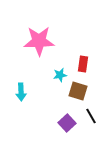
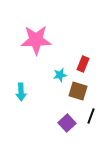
pink star: moved 3 px left, 1 px up
red rectangle: rotated 14 degrees clockwise
black line: rotated 49 degrees clockwise
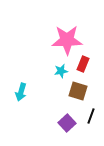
pink star: moved 31 px right
cyan star: moved 1 px right, 4 px up
cyan arrow: rotated 18 degrees clockwise
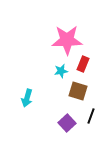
cyan arrow: moved 6 px right, 6 px down
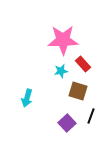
pink star: moved 4 px left
red rectangle: rotated 63 degrees counterclockwise
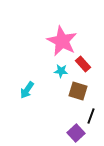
pink star: moved 1 px left, 1 px down; rotated 28 degrees clockwise
cyan star: rotated 16 degrees clockwise
cyan arrow: moved 8 px up; rotated 18 degrees clockwise
purple square: moved 9 px right, 10 px down
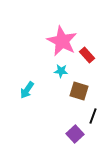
red rectangle: moved 4 px right, 9 px up
brown square: moved 1 px right
black line: moved 2 px right
purple square: moved 1 px left, 1 px down
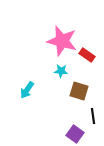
pink star: rotated 12 degrees counterclockwise
red rectangle: rotated 14 degrees counterclockwise
black line: rotated 28 degrees counterclockwise
purple square: rotated 12 degrees counterclockwise
